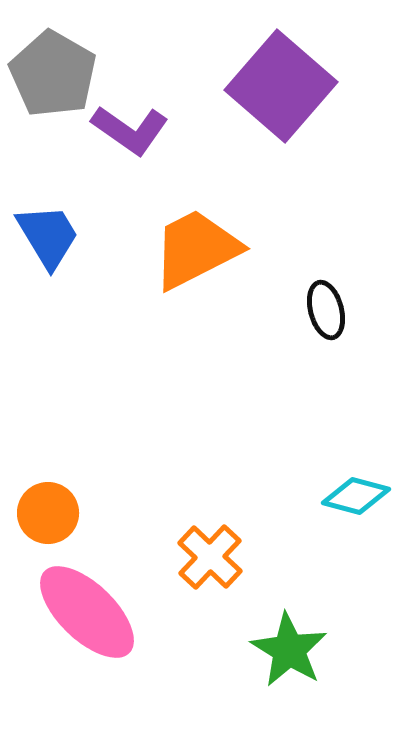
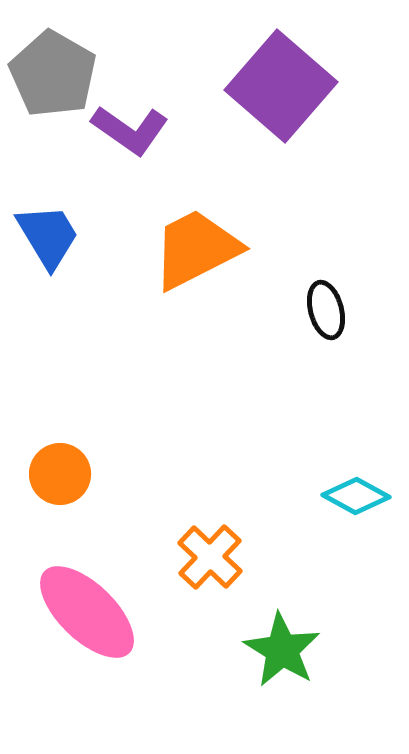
cyan diamond: rotated 14 degrees clockwise
orange circle: moved 12 px right, 39 px up
green star: moved 7 px left
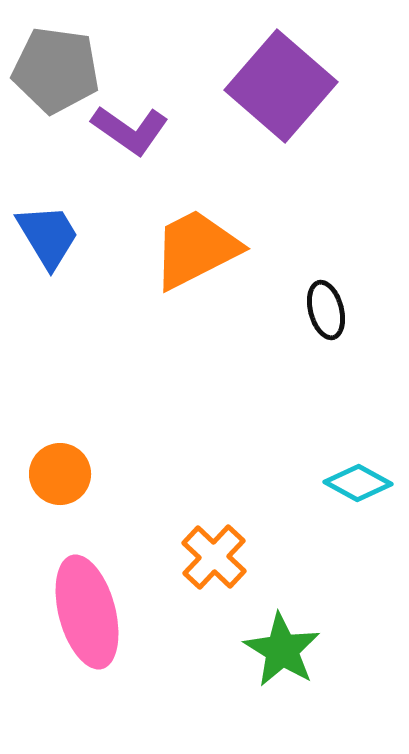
gray pentagon: moved 3 px right, 4 px up; rotated 22 degrees counterclockwise
cyan diamond: moved 2 px right, 13 px up
orange cross: moved 4 px right
pink ellipse: rotated 31 degrees clockwise
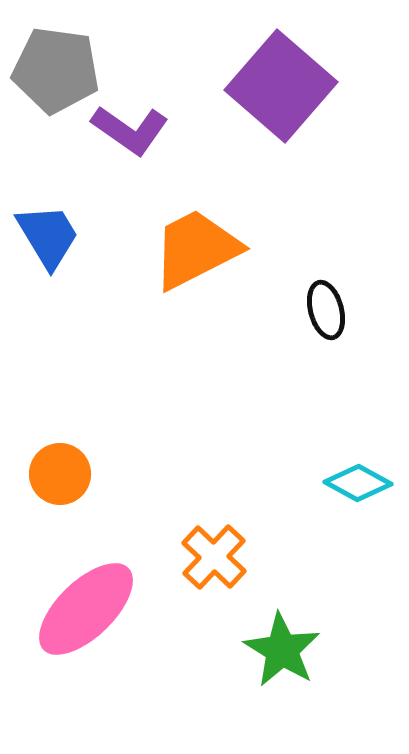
pink ellipse: moved 1 px left, 3 px up; rotated 61 degrees clockwise
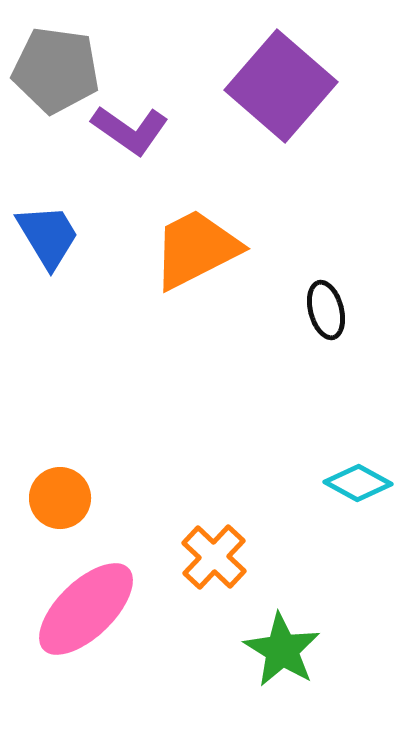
orange circle: moved 24 px down
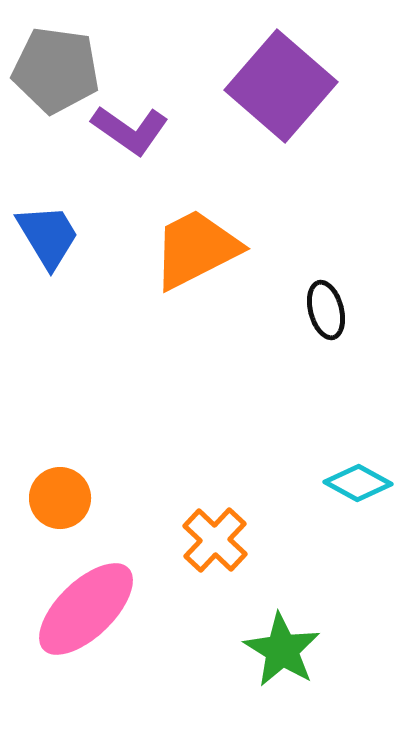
orange cross: moved 1 px right, 17 px up
